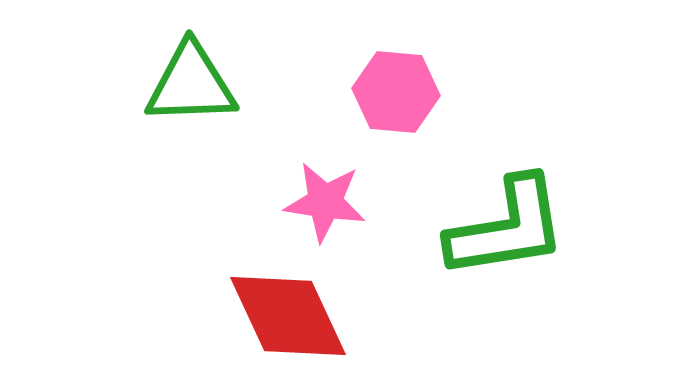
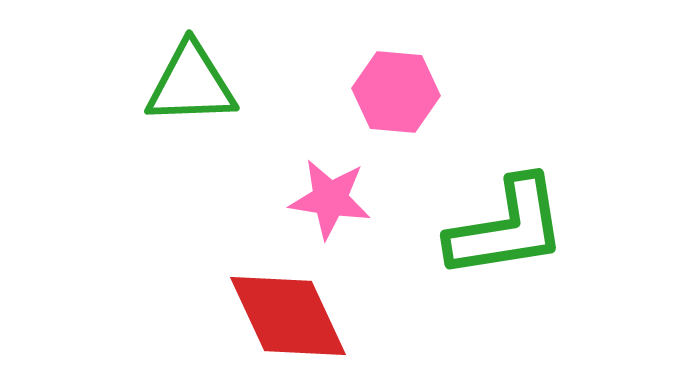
pink star: moved 5 px right, 3 px up
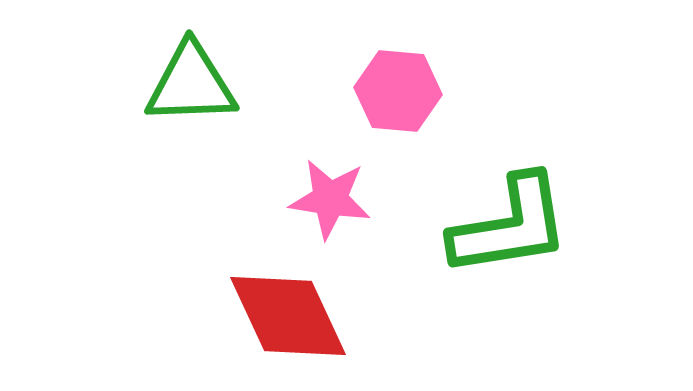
pink hexagon: moved 2 px right, 1 px up
green L-shape: moved 3 px right, 2 px up
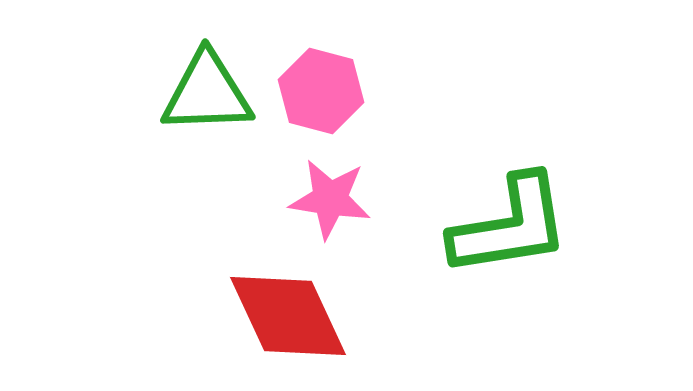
green triangle: moved 16 px right, 9 px down
pink hexagon: moved 77 px left; rotated 10 degrees clockwise
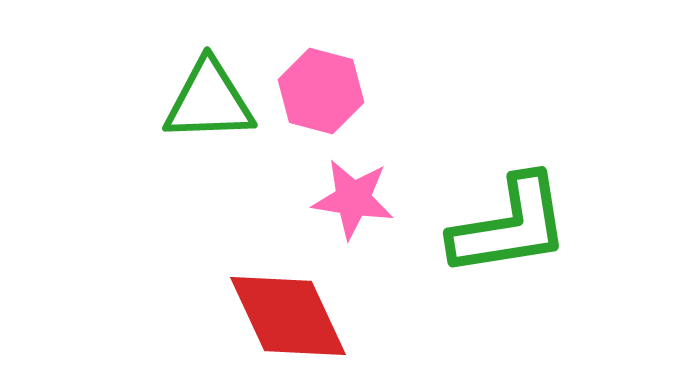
green triangle: moved 2 px right, 8 px down
pink star: moved 23 px right
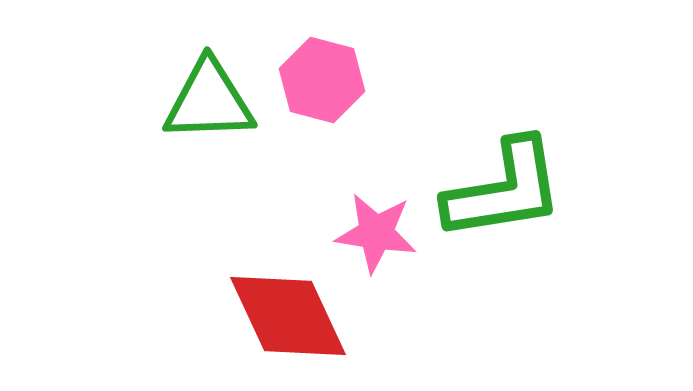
pink hexagon: moved 1 px right, 11 px up
pink star: moved 23 px right, 34 px down
green L-shape: moved 6 px left, 36 px up
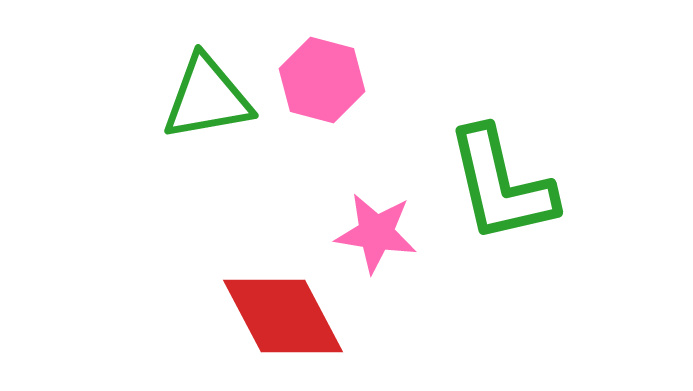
green triangle: moved 2 px left, 3 px up; rotated 8 degrees counterclockwise
green L-shape: moved 3 px left, 5 px up; rotated 86 degrees clockwise
red diamond: moved 5 px left; rotated 3 degrees counterclockwise
